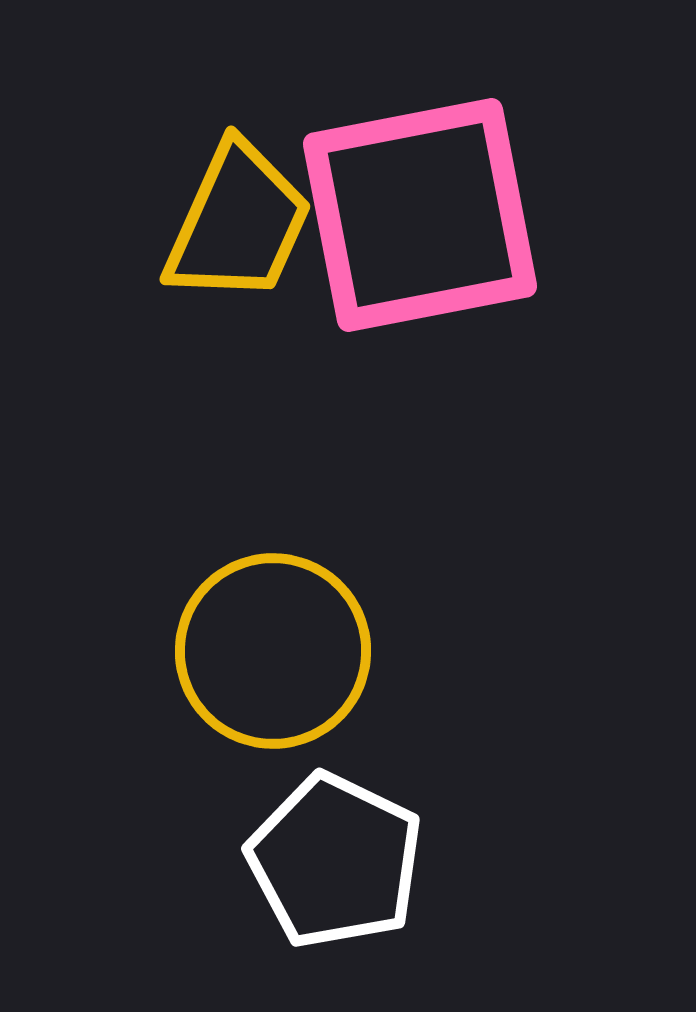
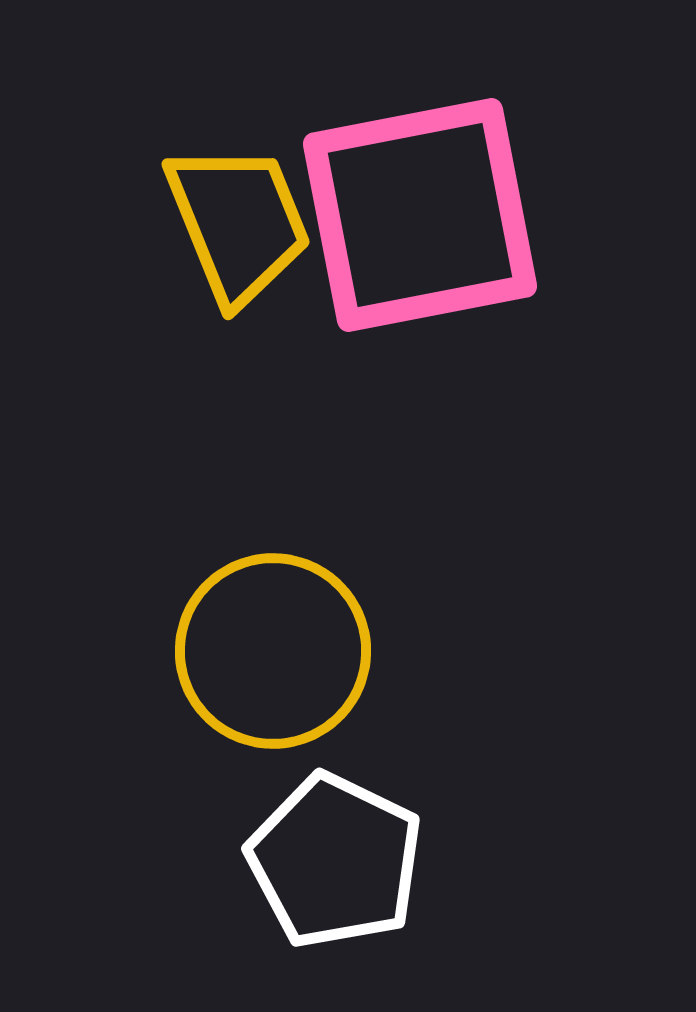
yellow trapezoid: rotated 46 degrees counterclockwise
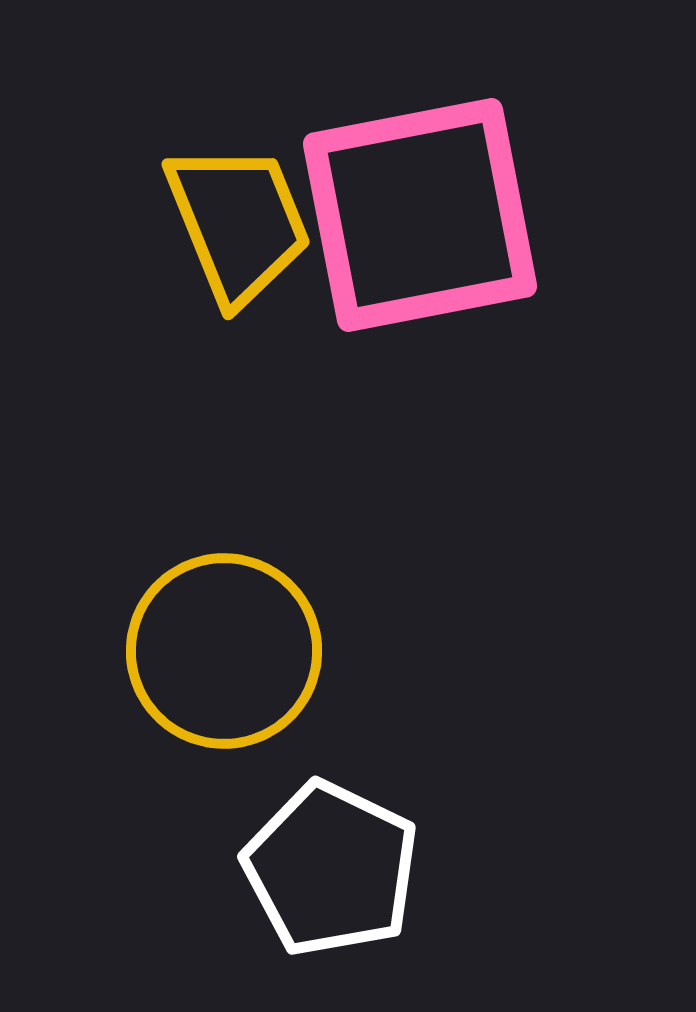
yellow circle: moved 49 px left
white pentagon: moved 4 px left, 8 px down
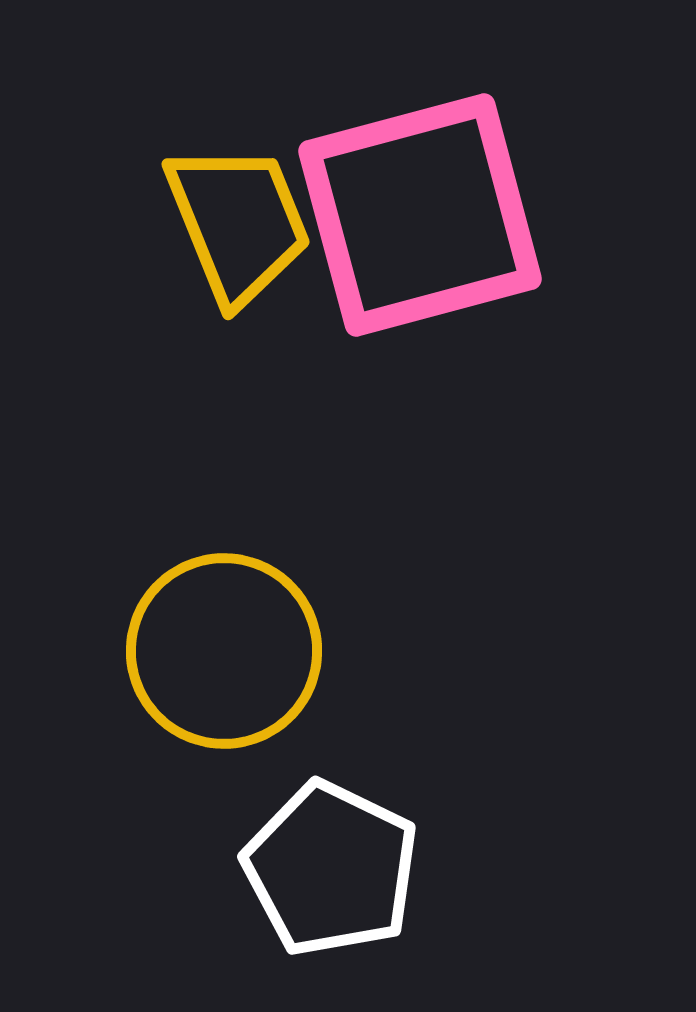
pink square: rotated 4 degrees counterclockwise
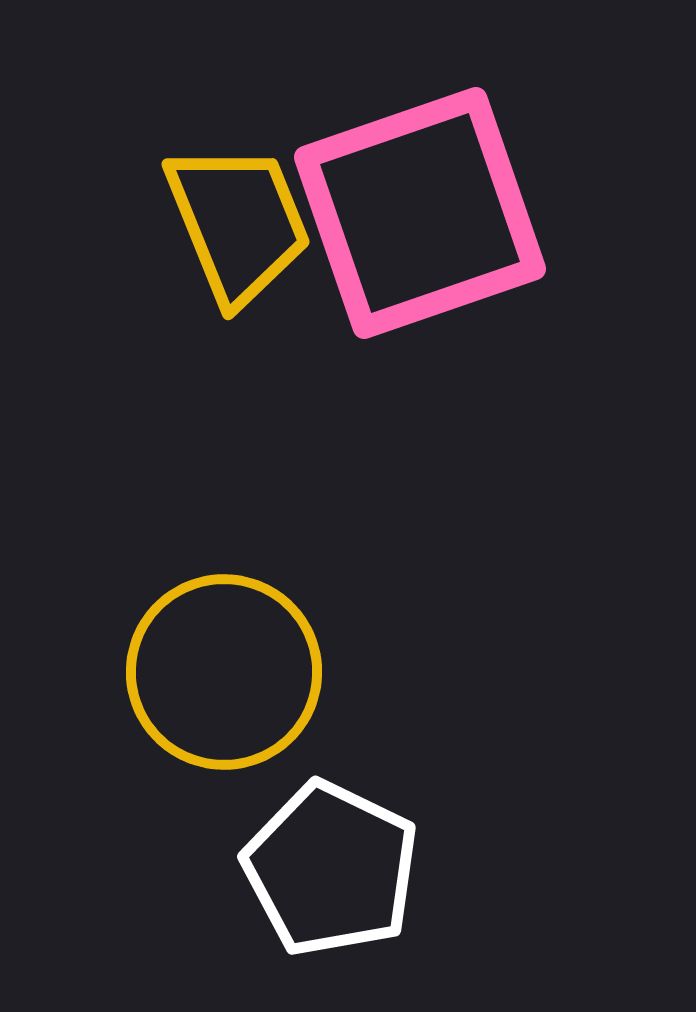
pink square: moved 2 px up; rotated 4 degrees counterclockwise
yellow circle: moved 21 px down
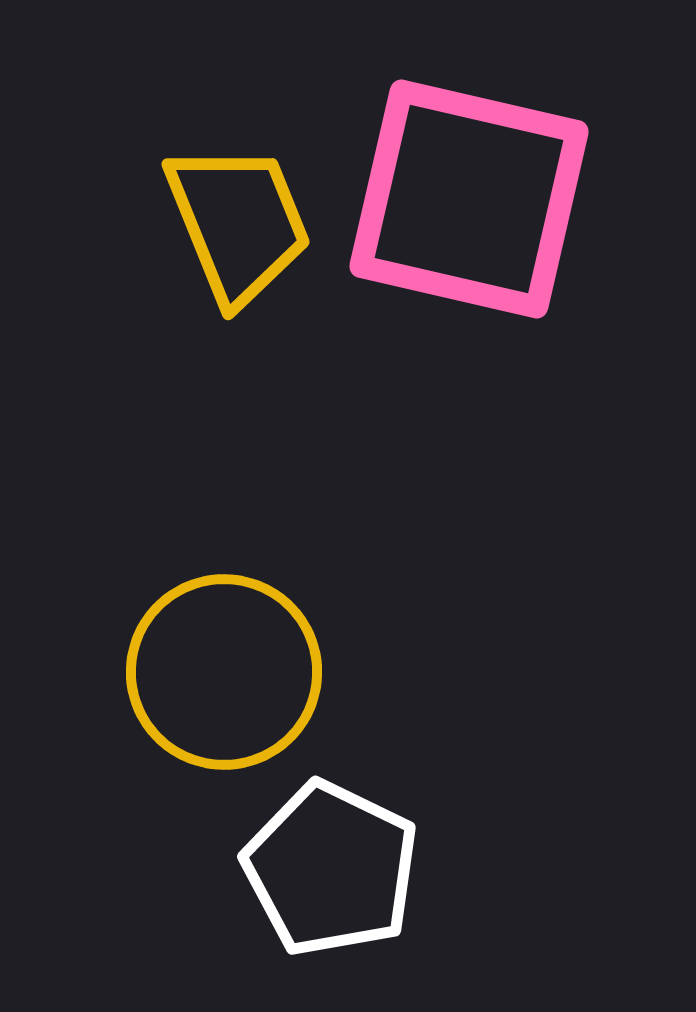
pink square: moved 49 px right, 14 px up; rotated 32 degrees clockwise
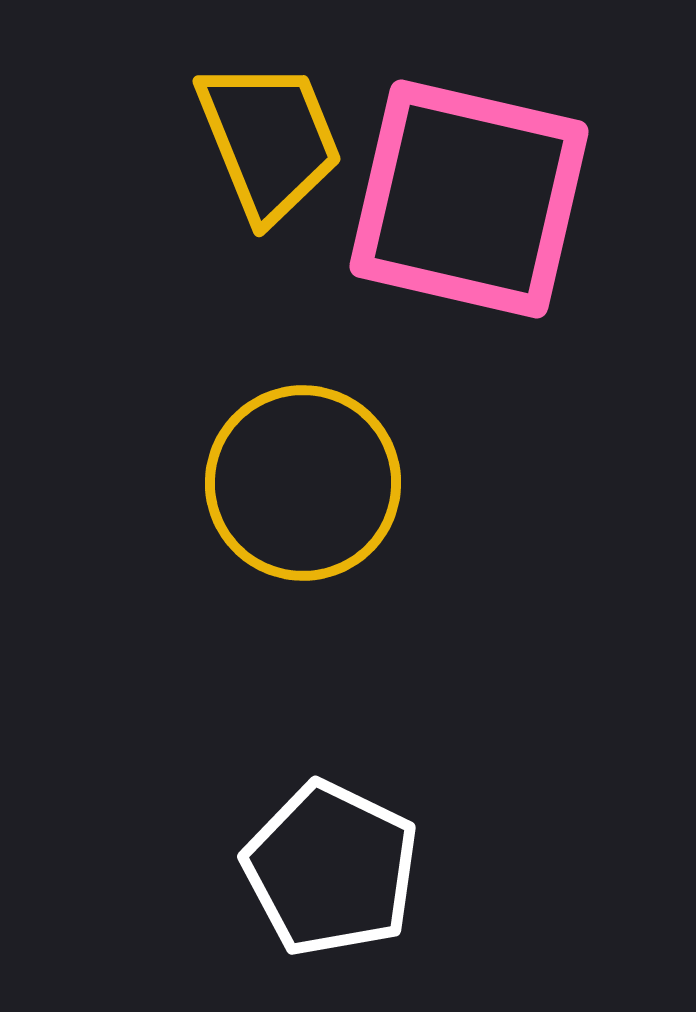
yellow trapezoid: moved 31 px right, 83 px up
yellow circle: moved 79 px right, 189 px up
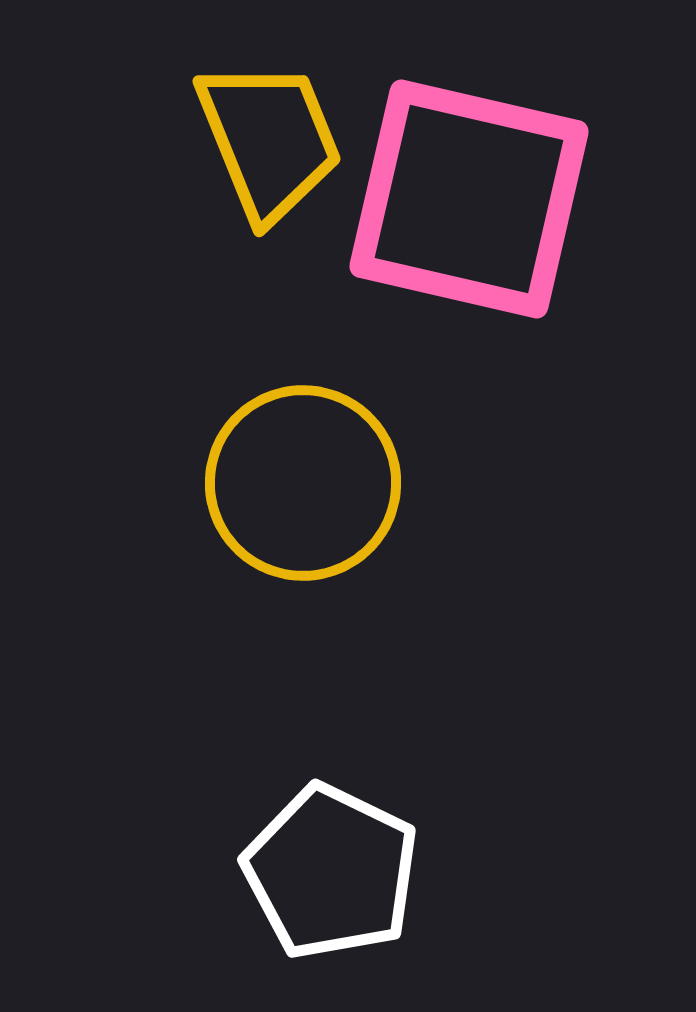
white pentagon: moved 3 px down
